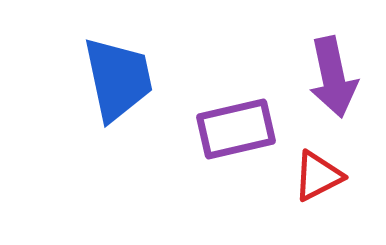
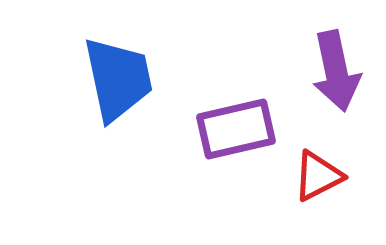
purple arrow: moved 3 px right, 6 px up
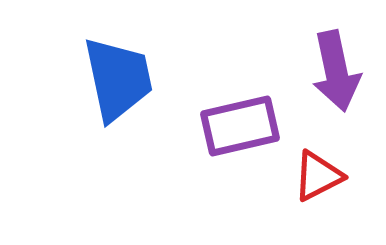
purple rectangle: moved 4 px right, 3 px up
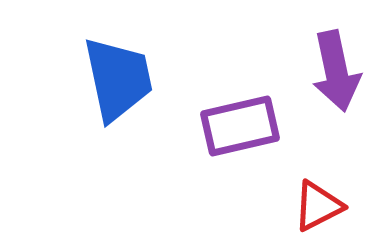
red triangle: moved 30 px down
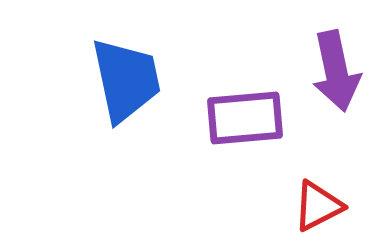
blue trapezoid: moved 8 px right, 1 px down
purple rectangle: moved 5 px right, 8 px up; rotated 8 degrees clockwise
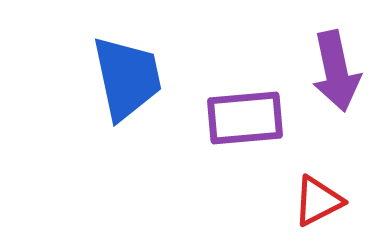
blue trapezoid: moved 1 px right, 2 px up
red triangle: moved 5 px up
